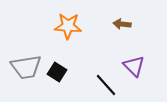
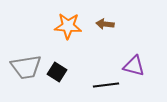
brown arrow: moved 17 px left
purple triangle: rotated 30 degrees counterclockwise
black line: rotated 55 degrees counterclockwise
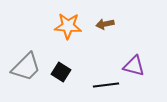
brown arrow: rotated 18 degrees counterclockwise
gray trapezoid: rotated 36 degrees counterclockwise
black square: moved 4 px right
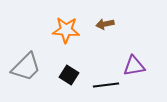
orange star: moved 2 px left, 4 px down
purple triangle: rotated 25 degrees counterclockwise
black square: moved 8 px right, 3 px down
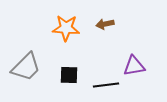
orange star: moved 2 px up
black square: rotated 30 degrees counterclockwise
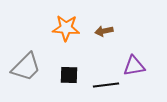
brown arrow: moved 1 px left, 7 px down
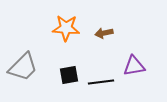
brown arrow: moved 2 px down
gray trapezoid: moved 3 px left
black square: rotated 12 degrees counterclockwise
black line: moved 5 px left, 3 px up
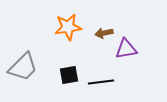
orange star: moved 2 px right, 1 px up; rotated 12 degrees counterclockwise
purple triangle: moved 8 px left, 17 px up
